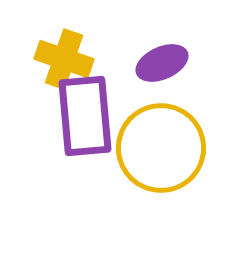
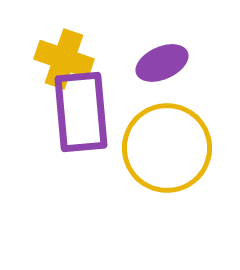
purple rectangle: moved 4 px left, 4 px up
yellow circle: moved 6 px right
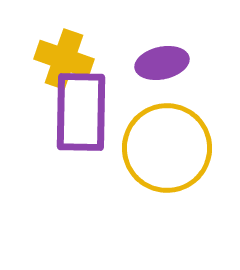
purple ellipse: rotated 12 degrees clockwise
purple rectangle: rotated 6 degrees clockwise
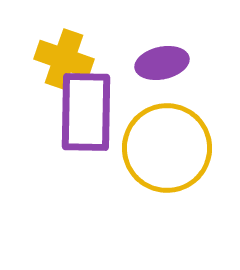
purple rectangle: moved 5 px right
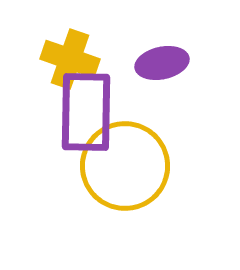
yellow cross: moved 6 px right
yellow circle: moved 42 px left, 18 px down
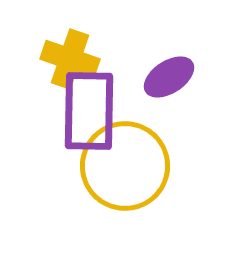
purple ellipse: moved 7 px right, 14 px down; rotated 21 degrees counterclockwise
purple rectangle: moved 3 px right, 1 px up
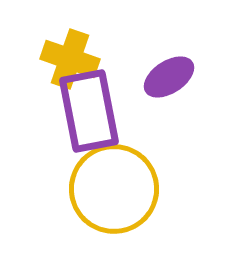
purple rectangle: rotated 12 degrees counterclockwise
yellow circle: moved 11 px left, 23 px down
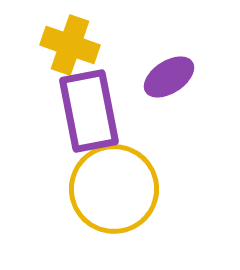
yellow cross: moved 14 px up
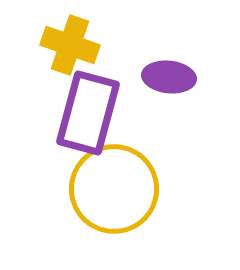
purple ellipse: rotated 39 degrees clockwise
purple rectangle: moved 1 px left, 2 px down; rotated 26 degrees clockwise
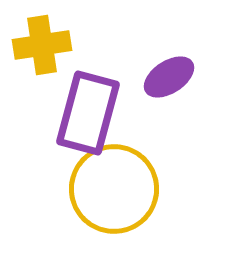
yellow cross: moved 28 px left; rotated 28 degrees counterclockwise
purple ellipse: rotated 39 degrees counterclockwise
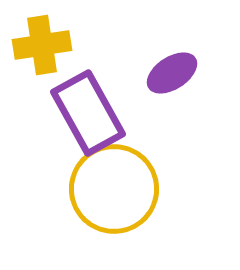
purple ellipse: moved 3 px right, 4 px up
purple rectangle: rotated 44 degrees counterclockwise
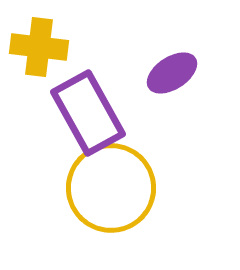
yellow cross: moved 3 px left, 2 px down; rotated 16 degrees clockwise
yellow circle: moved 3 px left, 1 px up
